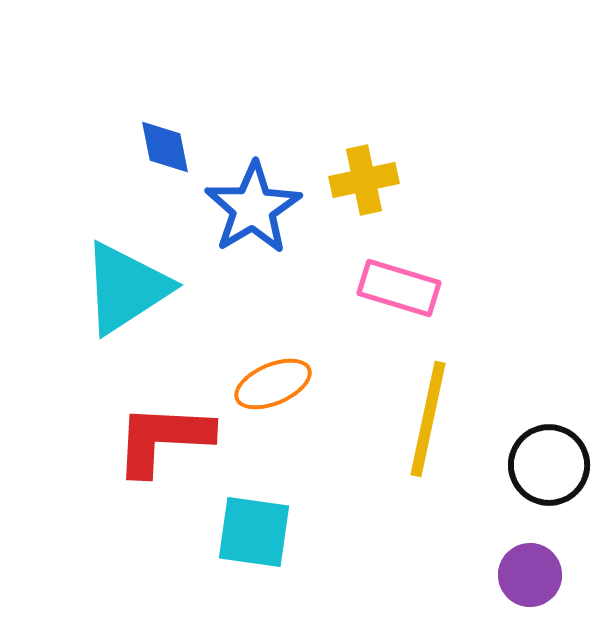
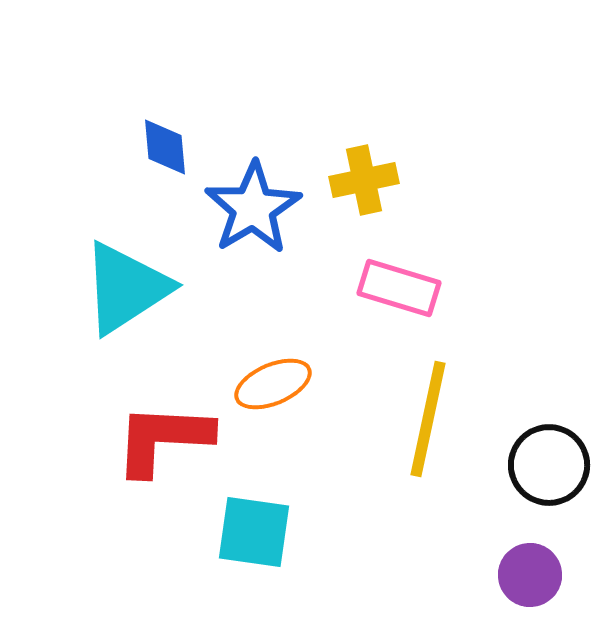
blue diamond: rotated 6 degrees clockwise
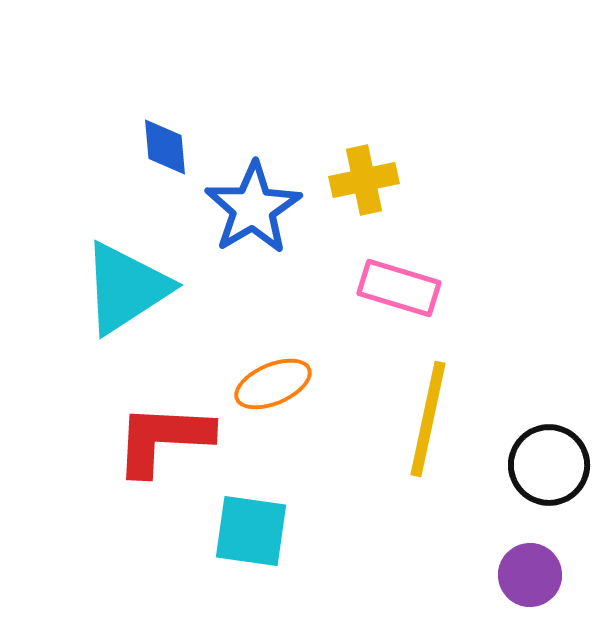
cyan square: moved 3 px left, 1 px up
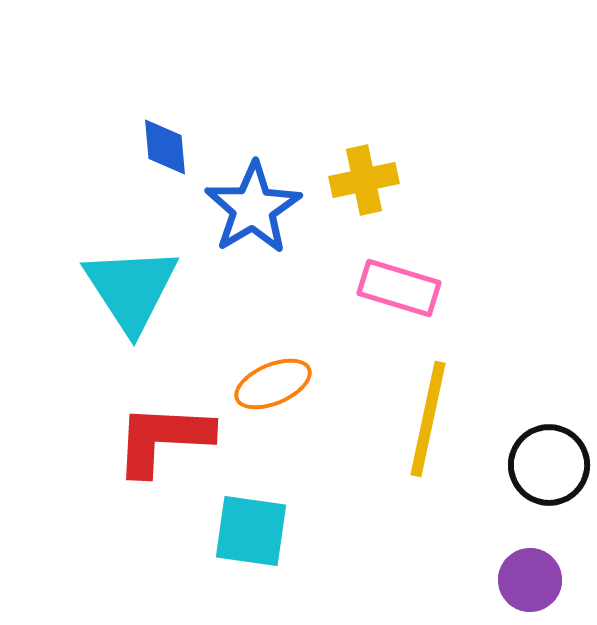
cyan triangle: moved 5 px right, 1 px down; rotated 30 degrees counterclockwise
purple circle: moved 5 px down
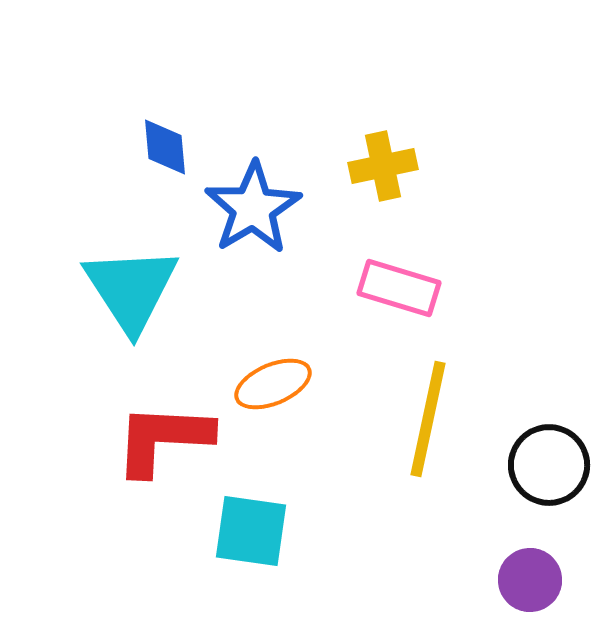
yellow cross: moved 19 px right, 14 px up
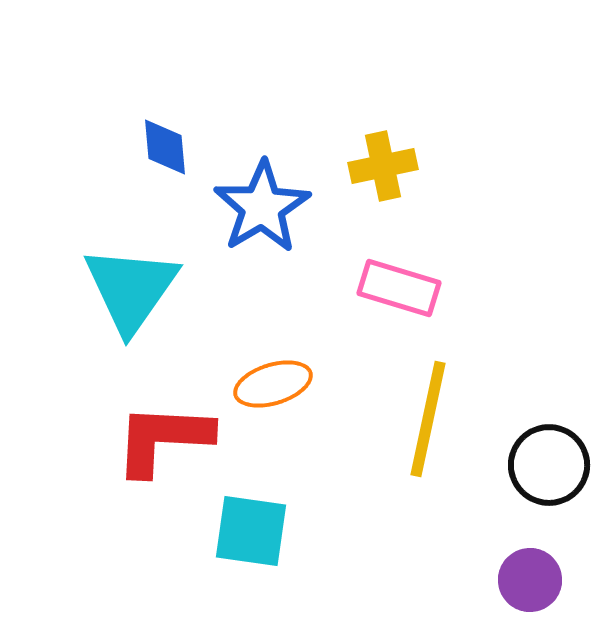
blue star: moved 9 px right, 1 px up
cyan triangle: rotated 8 degrees clockwise
orange ellipse: rotated 6 degrees clockwise
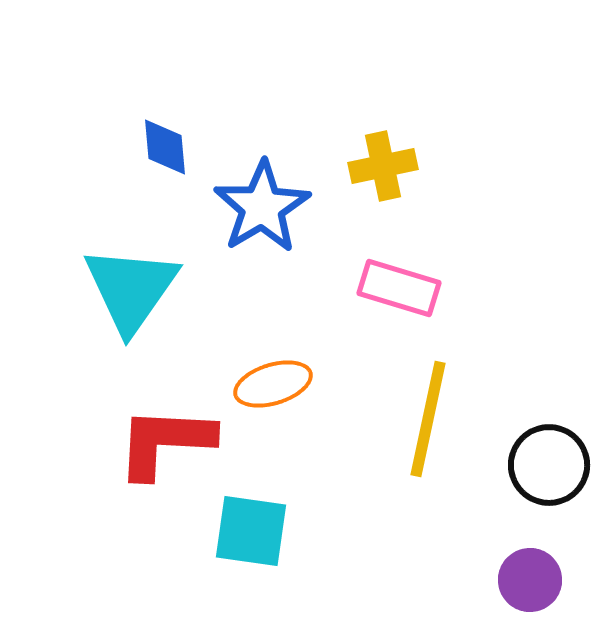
red L-shape: moved 2 px right, 3 px down
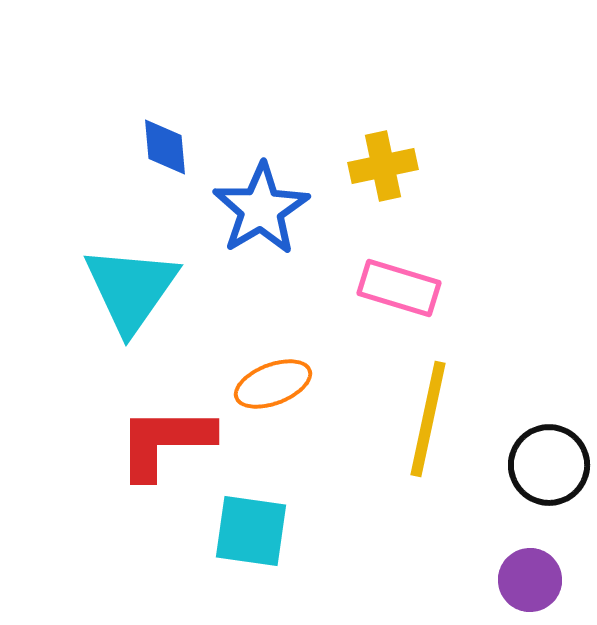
blue star: moved 1 px left, 2 px down
orange ellipse: rotated 4 degrees counterclockwise
red L-shape: rotated 3 degrees counterclockwise
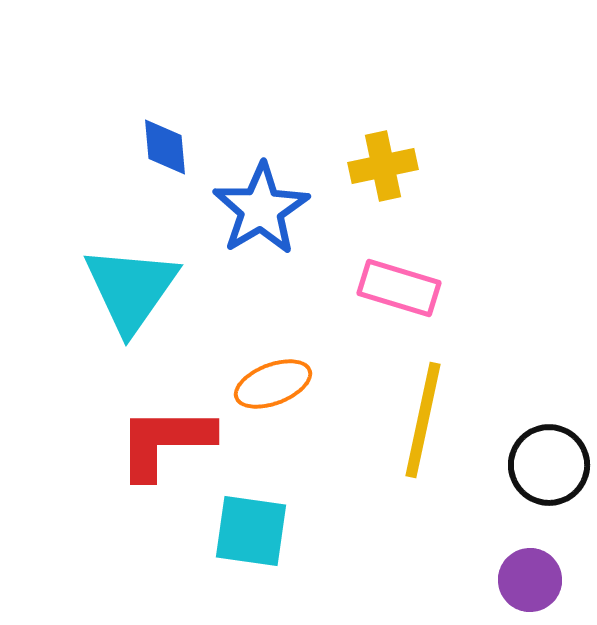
yellow line: moved 5 px left, 1 px down
